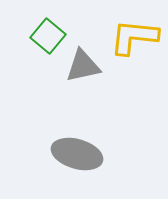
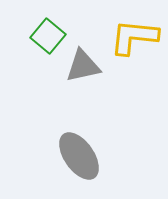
gray ellipse: moved 2 px right, 2 px down; rotated 39 degrees clockwise
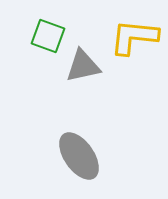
green square: rotated 20 degrees counterclockwise
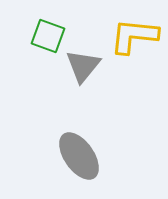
yellow L-shape: moved 1 px up
gray triangle: rotated 39 degrees counterclockwise
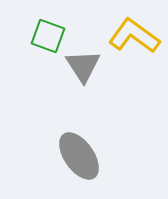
yellow L-shape: rotated 30 degrees clockwise
gray triangle: rotated 12 degrees counterclockwise
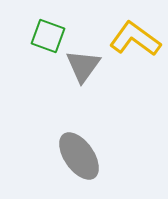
yellow L-shape: moved 1 px right, 3 px down
gray triangle: rotated 9 degrees clockwise
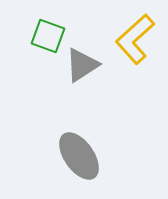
yellow L-shape: rotated 78 degrees counterclockwise
gray triangle: moved 1 px left, 1 px up; rotated 21 degrees clockwise
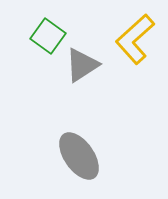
green square: rotated 16 degrees clockwise
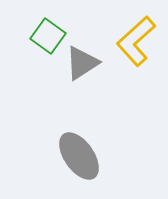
yellow L-shape: moved 1 px right, 2 px down
gray triangle: moved 2 px up
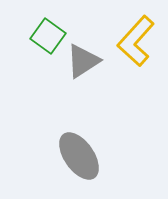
yellow L-shape: rotated 6 degrees counterclockwise
gray triangle: moved 1 px right, 2 px up
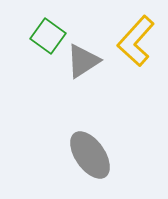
gray ellipse: moved 11 px right, 1 px up
